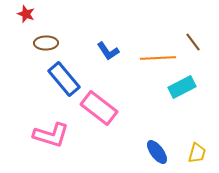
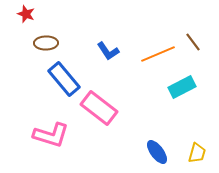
orange line: moved 4 px up; rotated 20 degrees counterclockwise
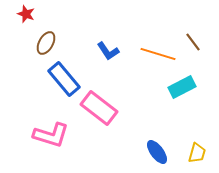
brown ellipse: rotated 60 degrees counterclockwise
orange line: rotated 40 degrees clockwise
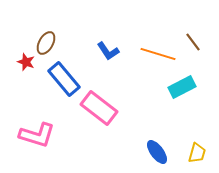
red star: moved 48 px down
pink L-shape: moved 14 px left
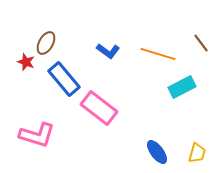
brown line: moved 8 px right, 1 px down
blue L-shape: rotated 20 degrees counterclockwise
